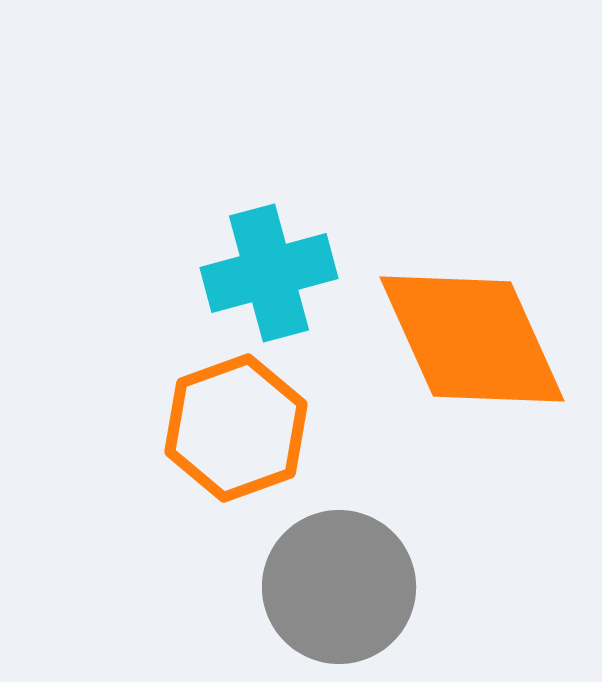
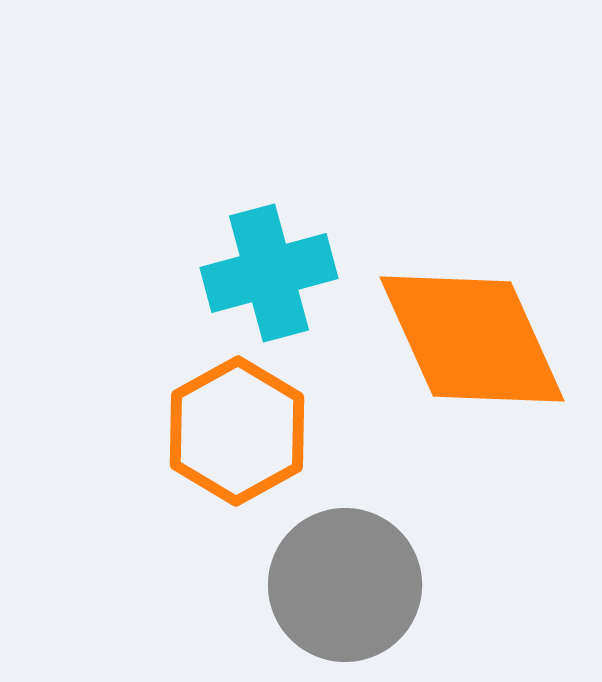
orange hexagon: moved 1 px right, 3 px down; rotated 9 degrees counterclockwise
gray circle: moved 6 px right, 2 px up
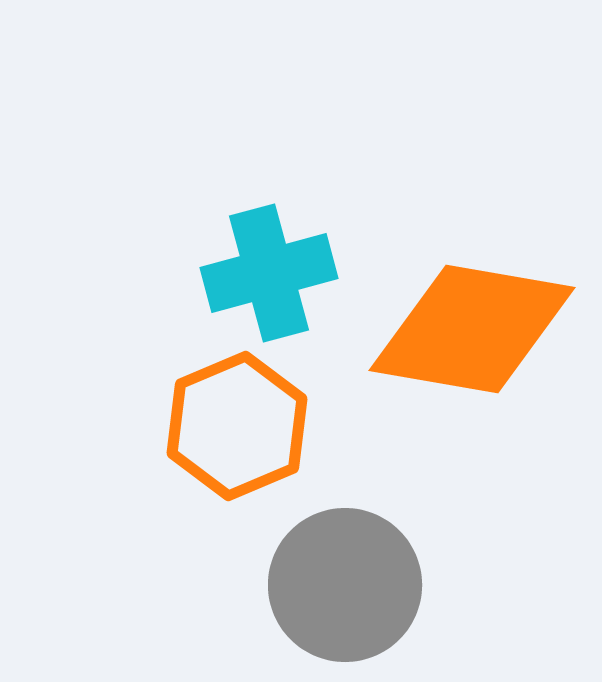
orange diamond: moved 10 px up; rotated 56 degrees counterclockwise
orange hexagon: moved 5 px up; rotated 6 degrees clockwise
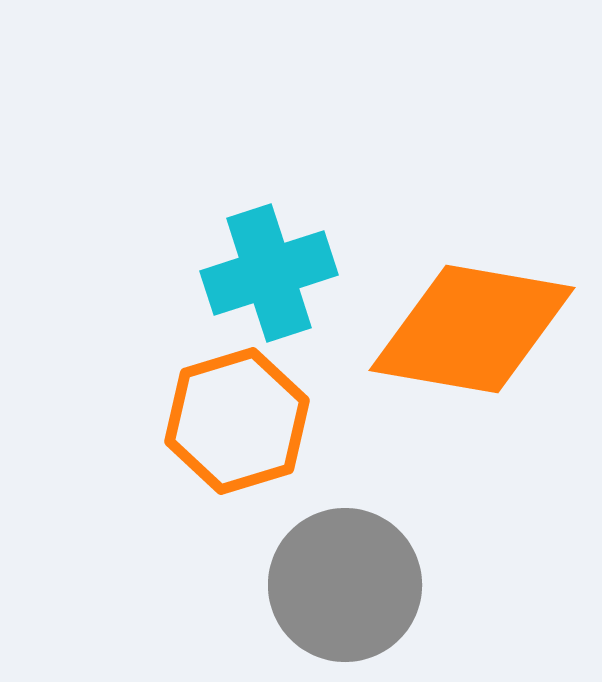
cyan cross: rotated 3 degrees counterclockwise
orange hexagon: moved 5 px up; rotated 6 degrees clockwise
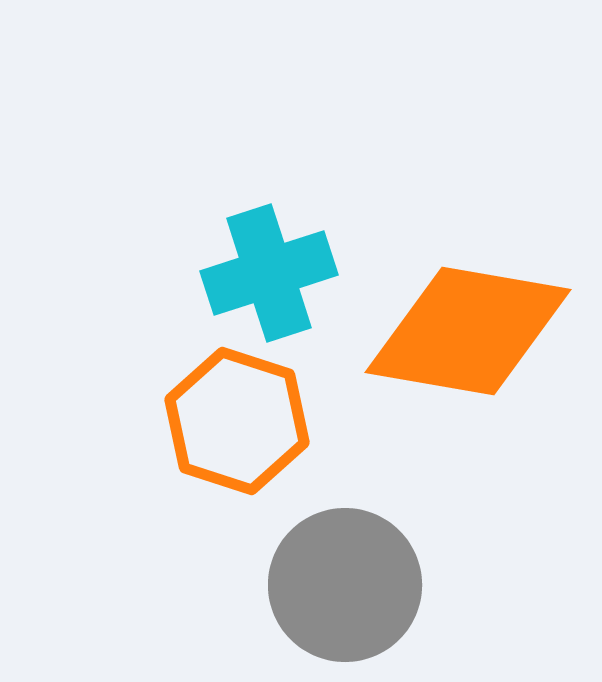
orange diamond: moved 4 px left, 2 px down
orange hexagon: rotated 25 degrees counterclockwise
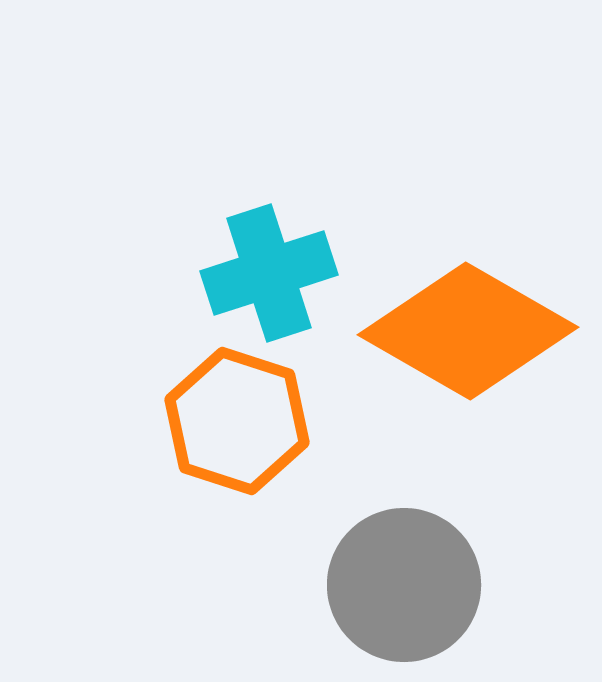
orange diamond: rotated 20 degrees clockwise
gray circle: moved 59 px right
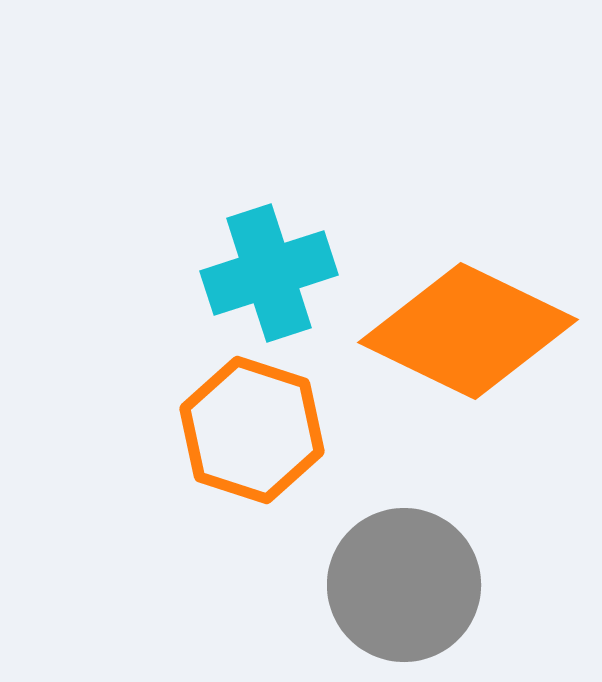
orange diamond: rotated 4 degrees counterclockwise
orange hexagon: moved 15 px right, 9 px down
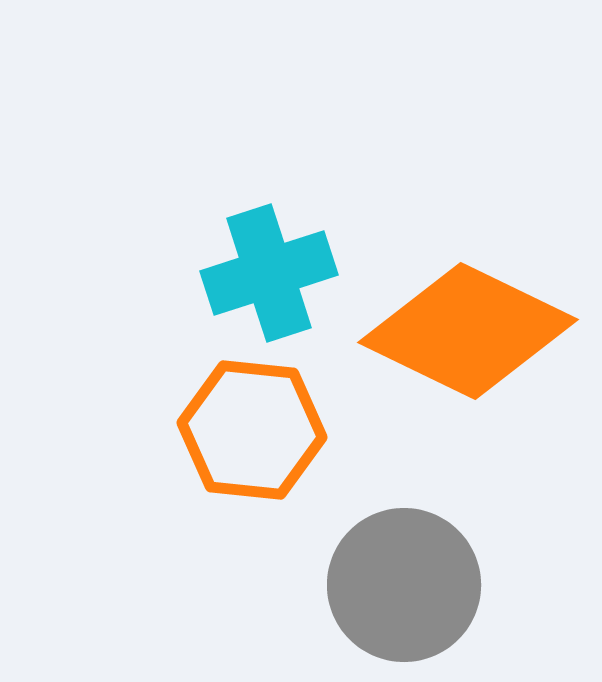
orange hexagon: rotated 12 degrees counterclockwise
